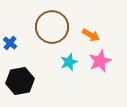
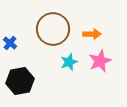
brown circle: moved 1 px right, 2 px down
orange arrow: moved 1 px right, 1 px up; rotated 30 degrees counterclockwise
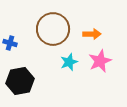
blue cross: rotated 24 degrees counterclockwise
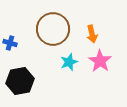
orange arrow: rotated 78 degrees clockwise
pink star: rotated 15 degrees counterclockwise
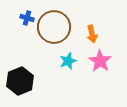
brown circle: moved 1 px right, 2 px up
blue cross: moved 17 px right, 25 px up
cyan star: moved 1 px left, 1 px up
black hexagon: rotated 12 degrees counterclockwise
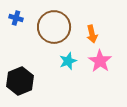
blue cross: moved 11 px left
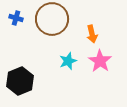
brown circle: moved 2 px left, 8 px up
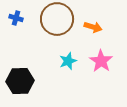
brown circle: moved 5 px right
orange arrow: moved 1 px right, 7 px up; rotated 60 degrees counterclockwise
pink star: moved 1 px right
black hexagon: rotated 20 degrees clockwise
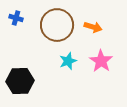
brown circle: moved 6 px down
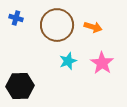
pink star: moved 1 px right, 2 px down
black hexagon: moved 5 px down
